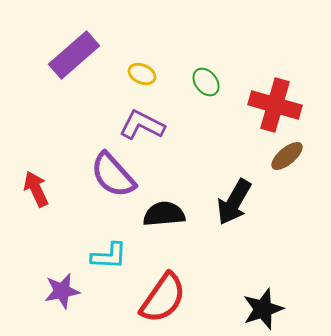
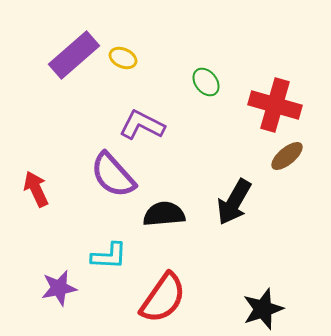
yellow ellipse: moved 19 px left, 16 px up
purple star: moved 3 px left, 3 px up
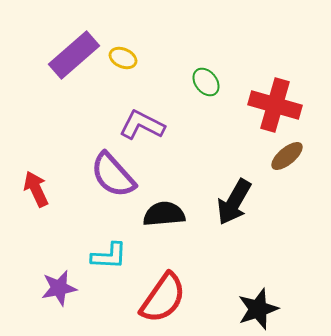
black star: moved 5 px left
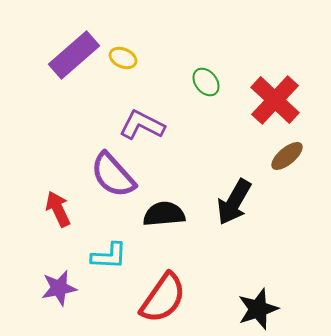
red cross: moved 5 px up; rotated 27 degrees clockwise
red arrow: moved 22 px right, 20 px down
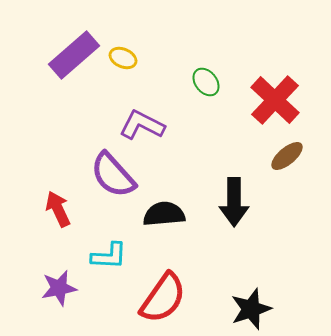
black arrow: rotated 30 degrees counterclockwise
black star: moved 7 px left
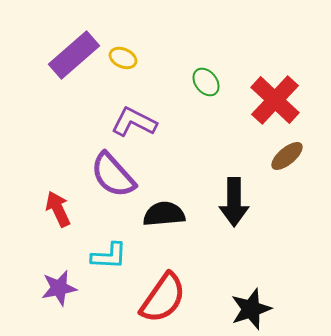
purple L-shape: moved 8 px left, 3 px up
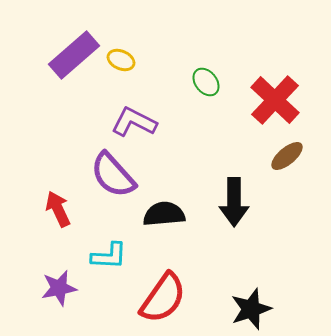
yellow ellipse: moved 2 px left, 2 px down
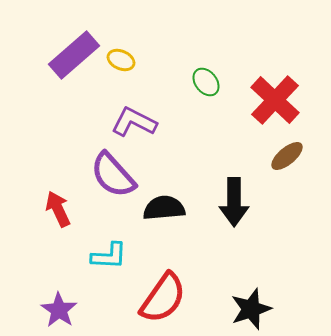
black semicircle: moved 6 px up
purple star: moved 22 px down; rotated 27 degrees counterclockwise
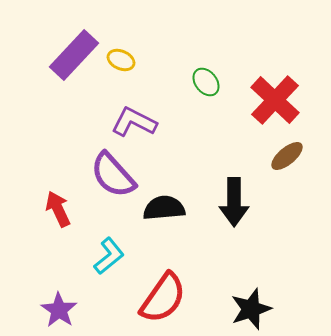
purple rectangle: rotated 6 degrees counterclockwise
cyan L-shape: rotated 42 degrees counterclockwise
